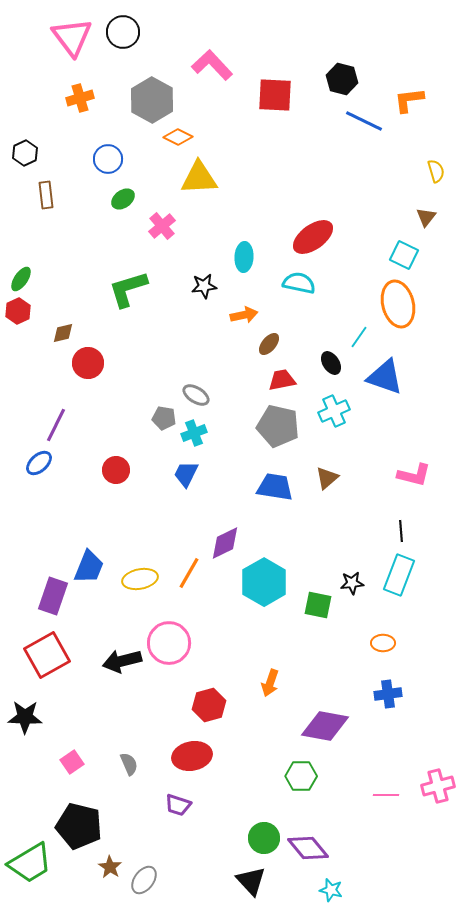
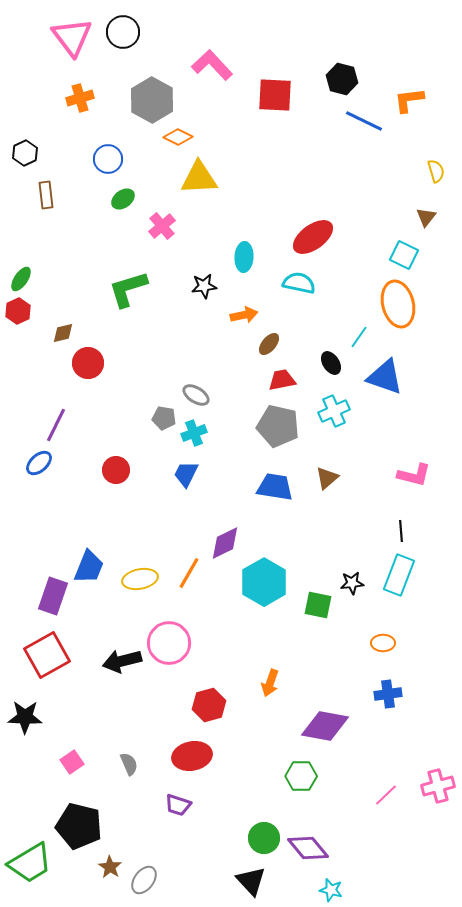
pink line at (386, 795): rotated 45 degrees counterclockwise
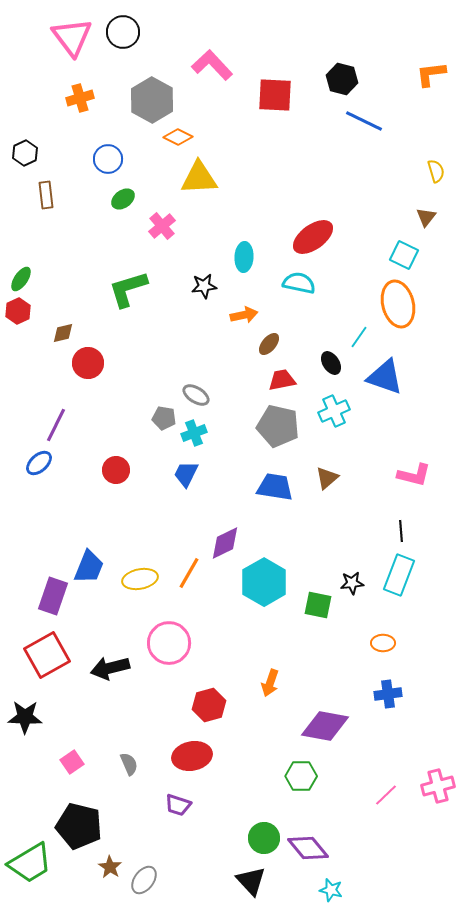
orange L-shape at (409, 100): moved 22 px right, 26 px up
black arrow at (122, 661): moved 12 px left, 7 px down
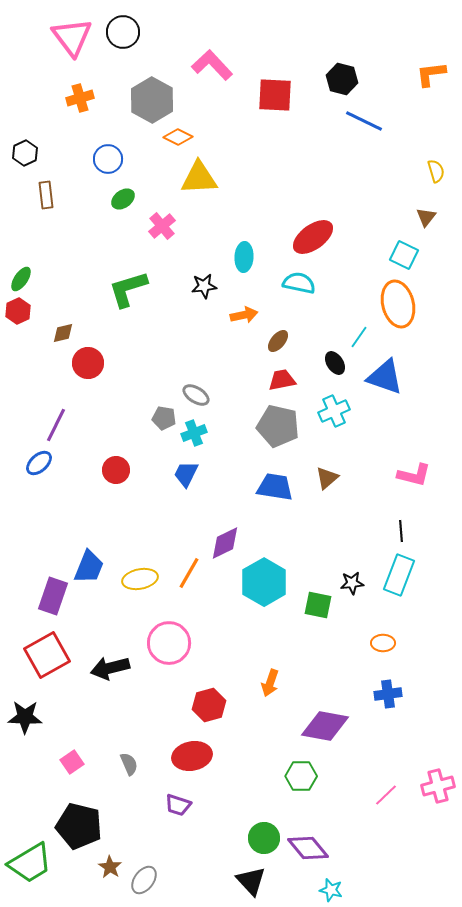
brown ellipse at (269, 344): moved 9 px right, 3 px up
black ellipse at (331, 363): moved 4 px right
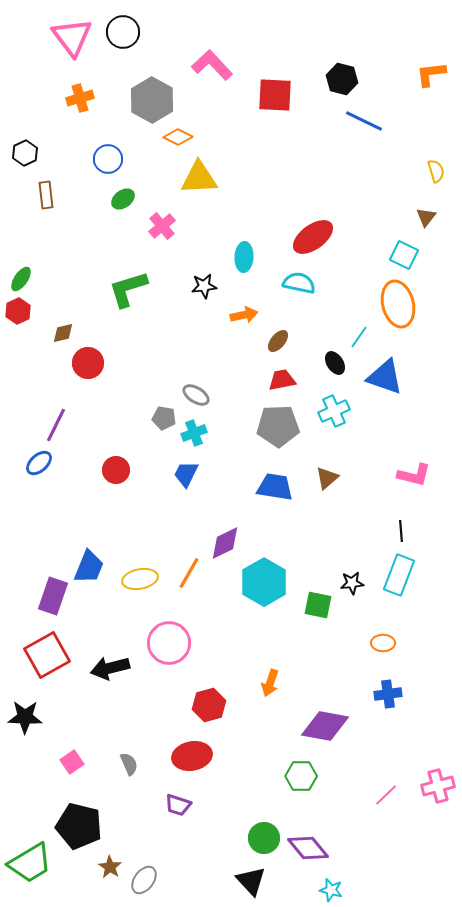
gray pentagon at (278, 426): rotated 15 degrees counterclockwise
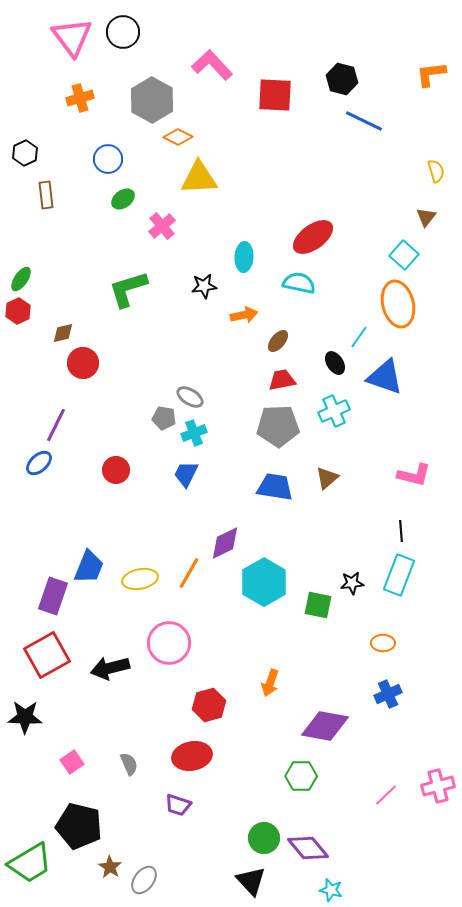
cyan square at (404, 255): rotated 16 degrees clockwise
red circle at (88, 363): moved 5 px left
gray ellipse at (196, 395): moved 6 px left, 2 px down
blue cross at (388, 694): rotated 16 degrees counterclockwise
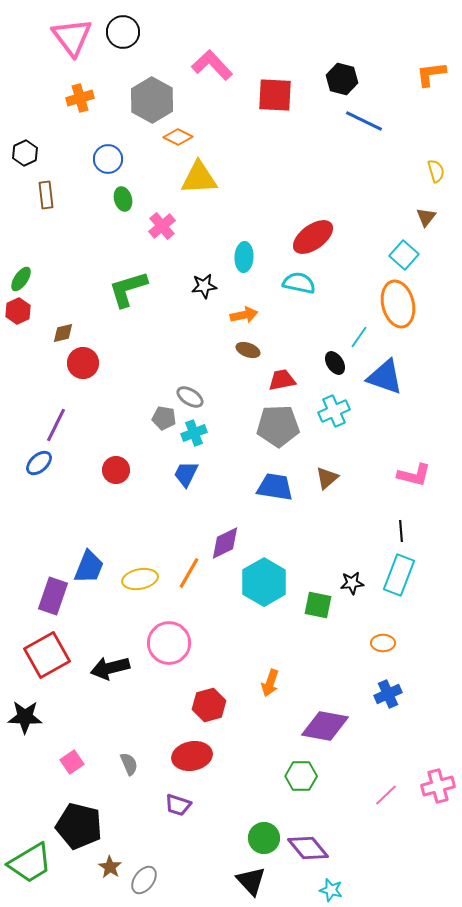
green ellipse at (123, 199): rotated 70 degrees counterclockwise
brown ellipse at (278, 341): moved 30 px left, 9 px down; rotated 70 degrees clockwise
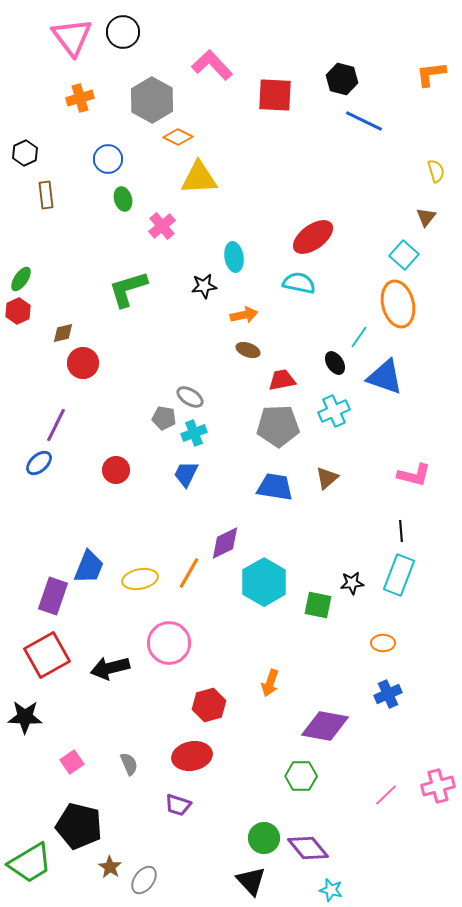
cyan ellipse at (244, 257): moved 10 px left; rotated 12 degrees counterclockwise
